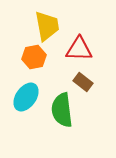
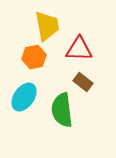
cyan ellipse: moved 2 px left
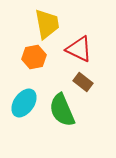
yellow trapezoid: moved 2 px up
red triangle: rotated 24 degrees clockwise
cyan ellipse: moved 6 px down
green semicircle: rotated 16 degrees counterclockwise
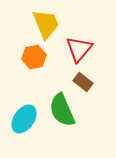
yellow trapezoid: moved 1 px left; rotated 12 degrees counterclockwise
red triangle: rotated 44 degrees clockwise
cyan ellipse: moved 16 px down
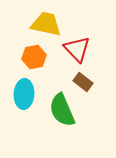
yellow trapezoid: rotated 56 degrees counterclockwise
red triangle: moved 2 px left; rotated 24 degrees counterclockwise
cyan ellipse: moved 25 px up; rotated 32 degrees counterclockwise
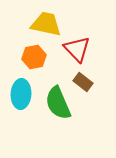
cyan ellipse: moved 3 px left
green semicircle: moved 4 px left, 7 px up
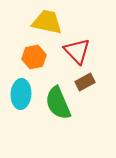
yellow trapezoid: moved 1 px right, 2 px up
red triangle: moved 2 px down
brown rectangle: moved 2 px right; rotated 66 degrees counterclockwise
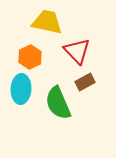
orange hexagon: moved 4 px left; rotated 15 degrees counterclockwise
cyan ellipse: moved 5 px up
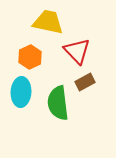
yellow trapezoid: moved 1 px right
cyan ellipse: moved 3 px down
green semicircle: rotated 16 degrees clockwise
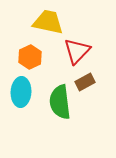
red triangle: rotated 28 degrees clockwise
green semicircle: moved 2 px right, 1 px up
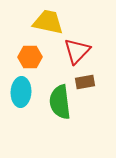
orange hexagon: rotated 25 degrees clockwise
brown rectangle: rotated 18 degrees clockwise
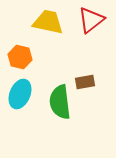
red triangle: moved 14 px right, 31 px up; rotated 8 degrees clockwise
orange hexagon: moved 10 px left; rotated 15 degrees clockwise
cyan ellipse: moved 1 px left, 2 px down; rotated 20 degrees clockwise
